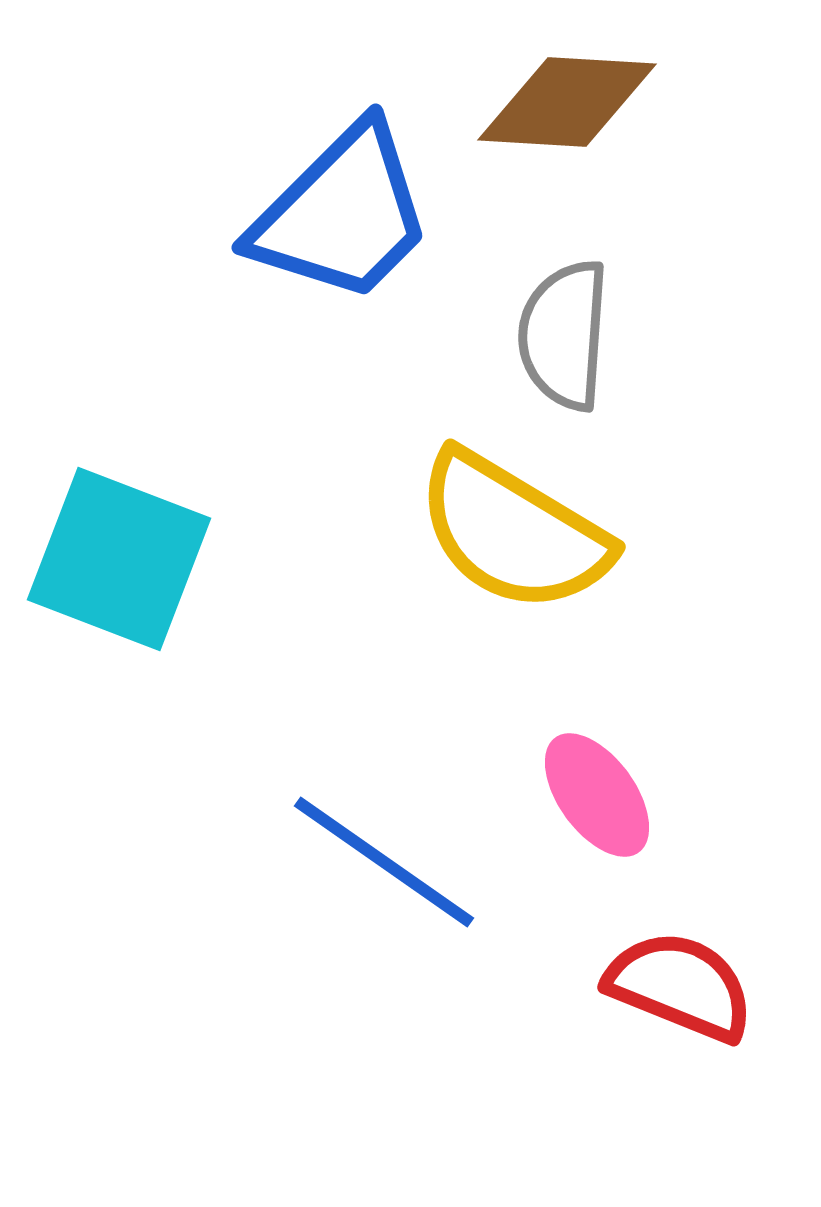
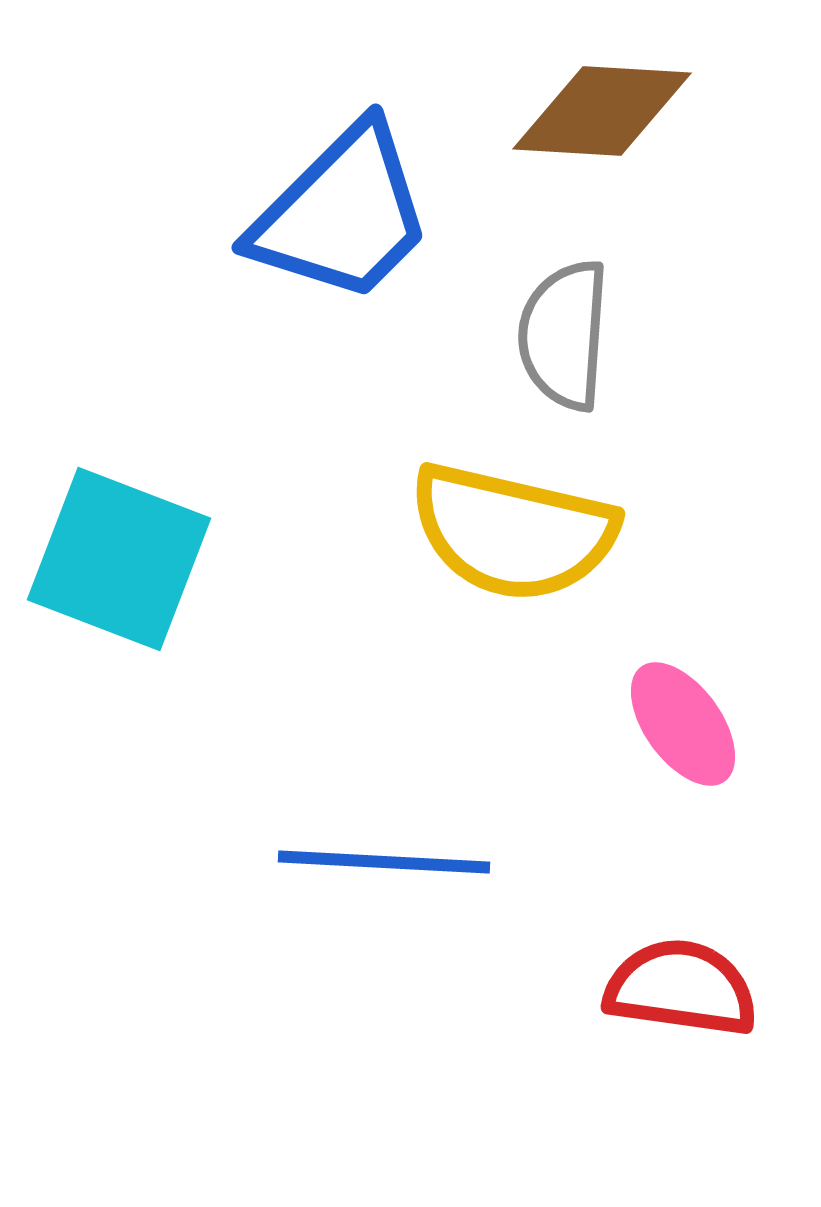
brown diamond: moved 35 px right, 9 px down
yellow semicircle: rotated 18 degrees counterclockwise
pink ellipse: moved 86 px right, 71 px up
blue line: rotated 32 degrees counterclockwise
red semicircle: moved 1 px right, 2 px down; rotated 14 degrees counterclockwise
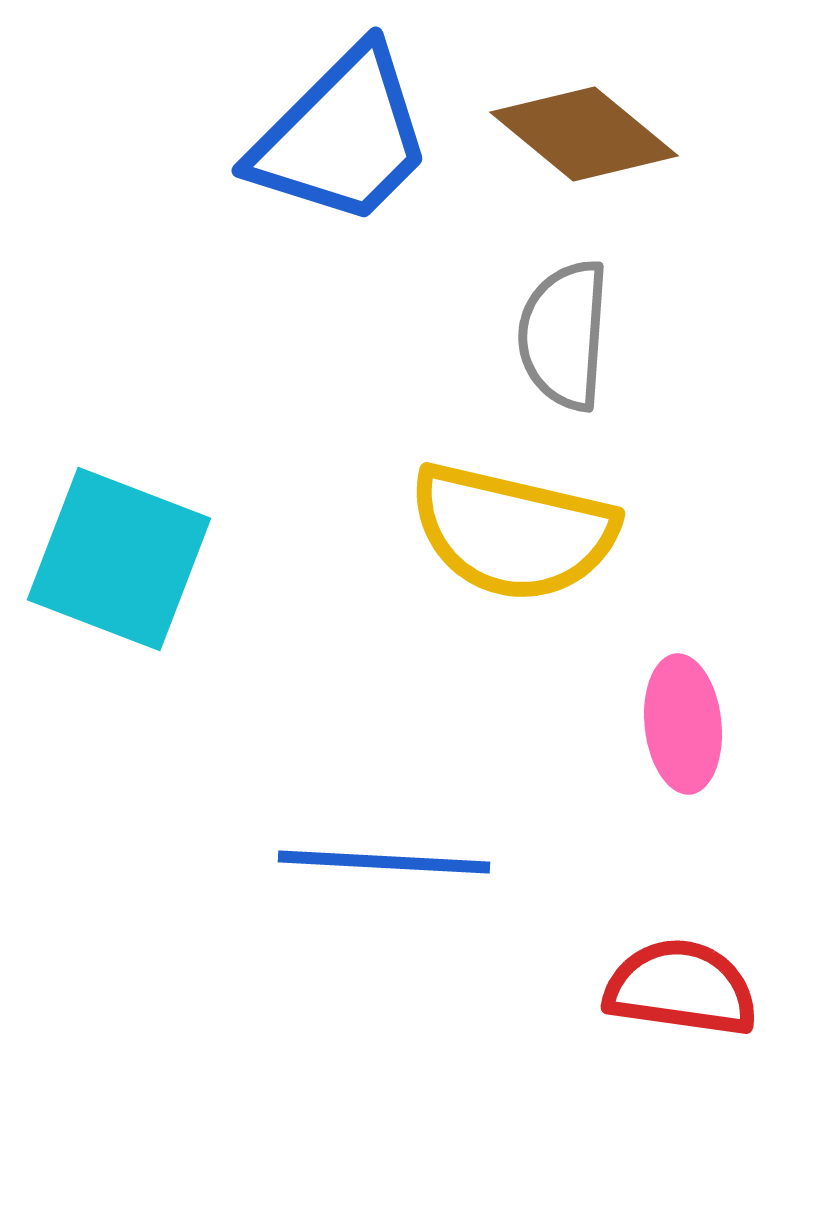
brown diamond: moved 18 px left, 23 px down; rotated 36 degrees clockwise
blue trapezoid: moved 77 px up
pink ellipse: rotated 30 degrees clockwise
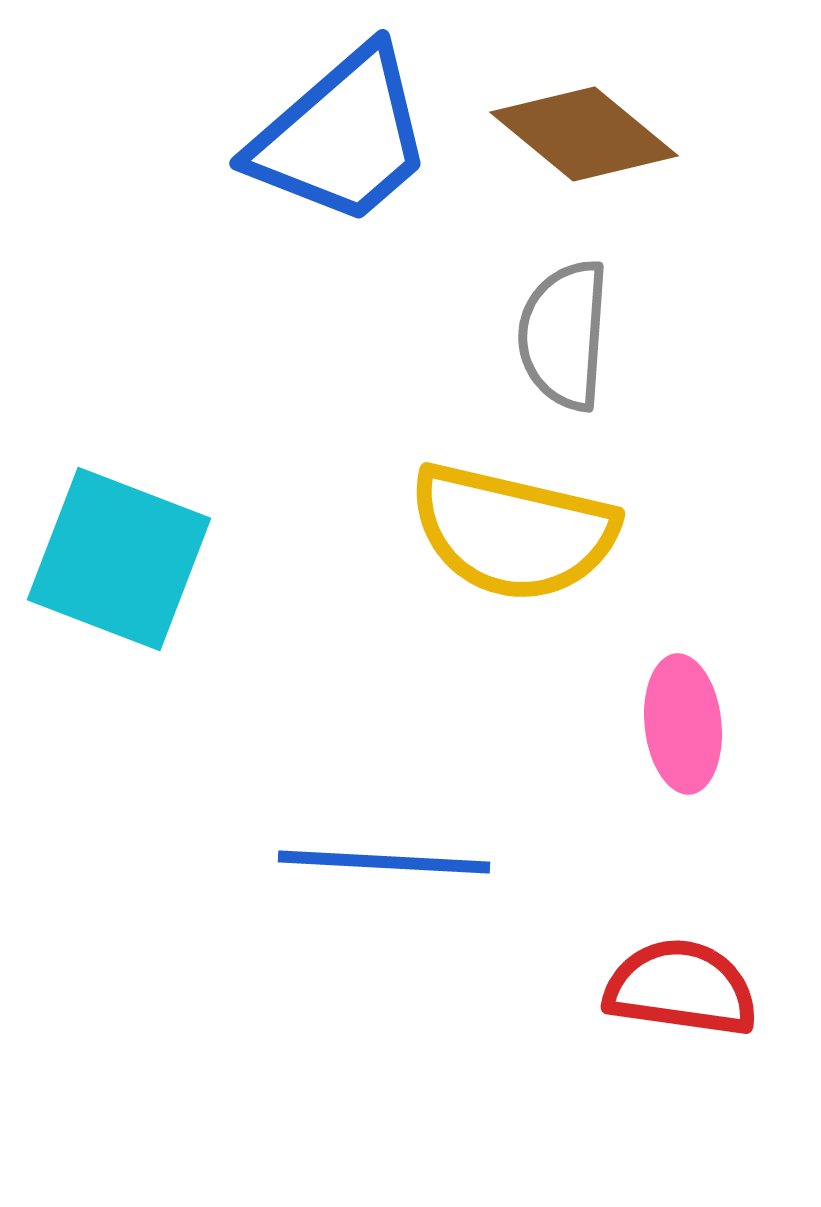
blue trapezoid: rotated 4 degrees clockwise
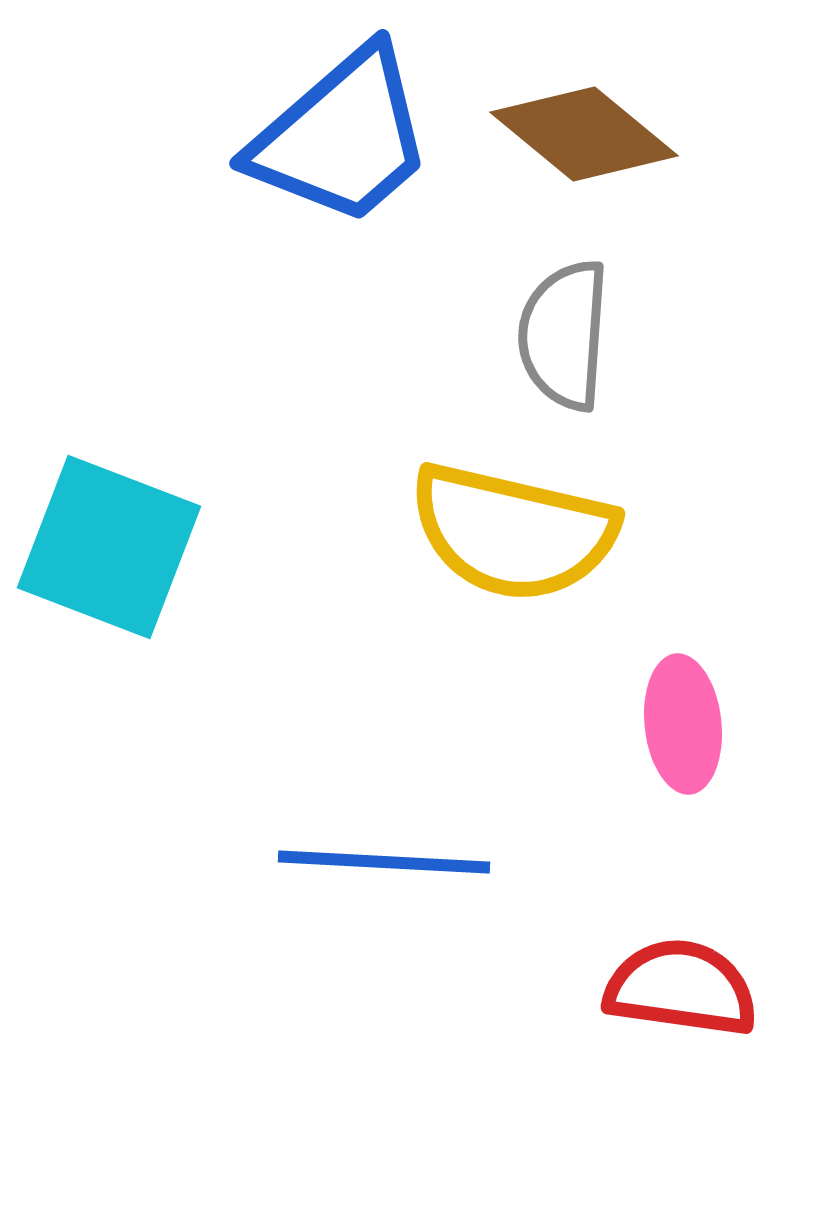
cyan square: moved 10 px left, 12 px up
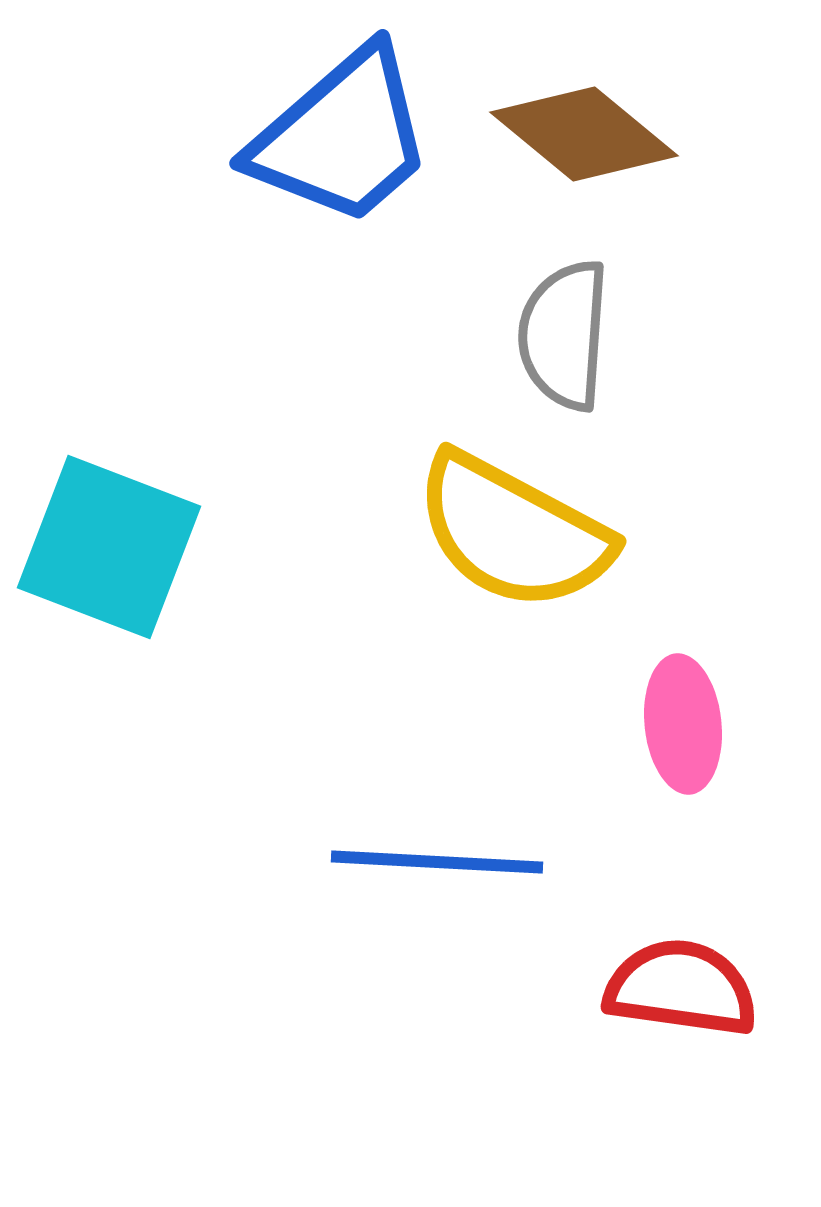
yellow semicircle: rotated 15 degrees clockwise
blue line: moved 53 px right
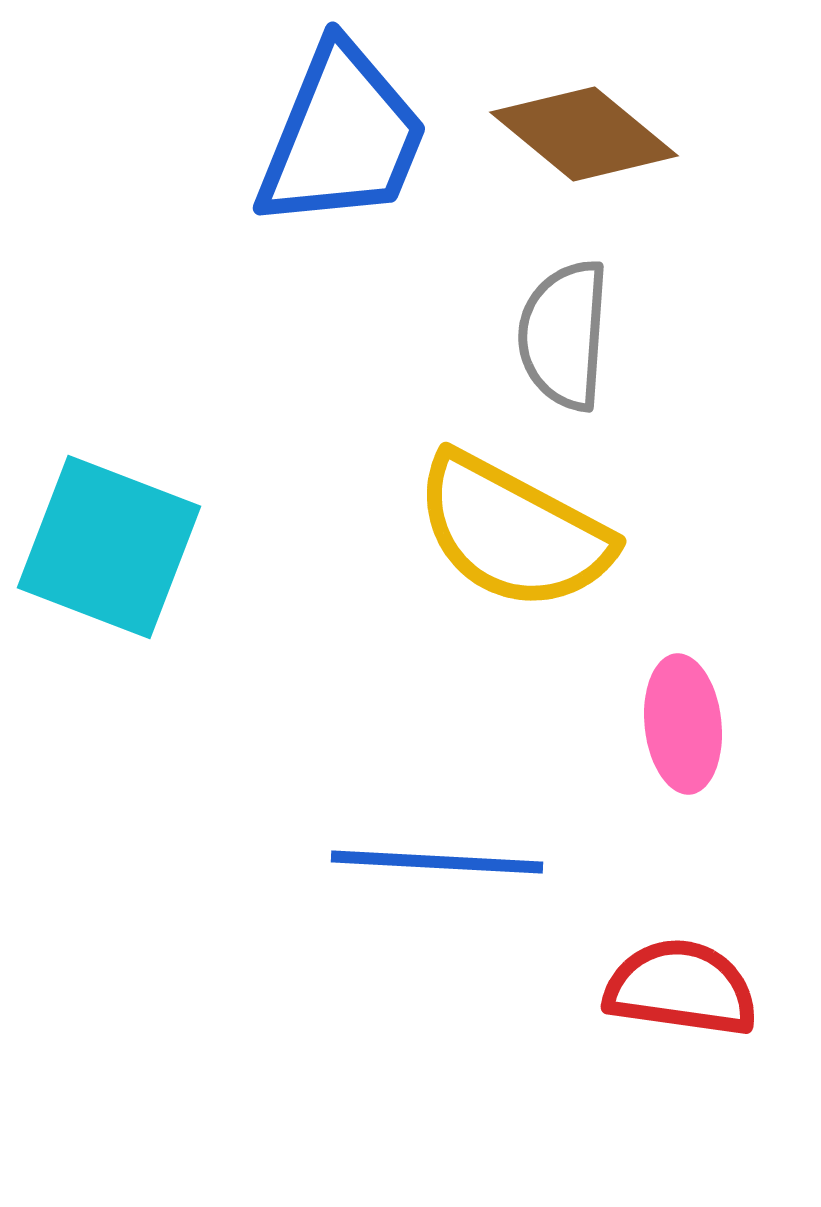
blue trapezoid: rotated 27 degrees counterclockwise
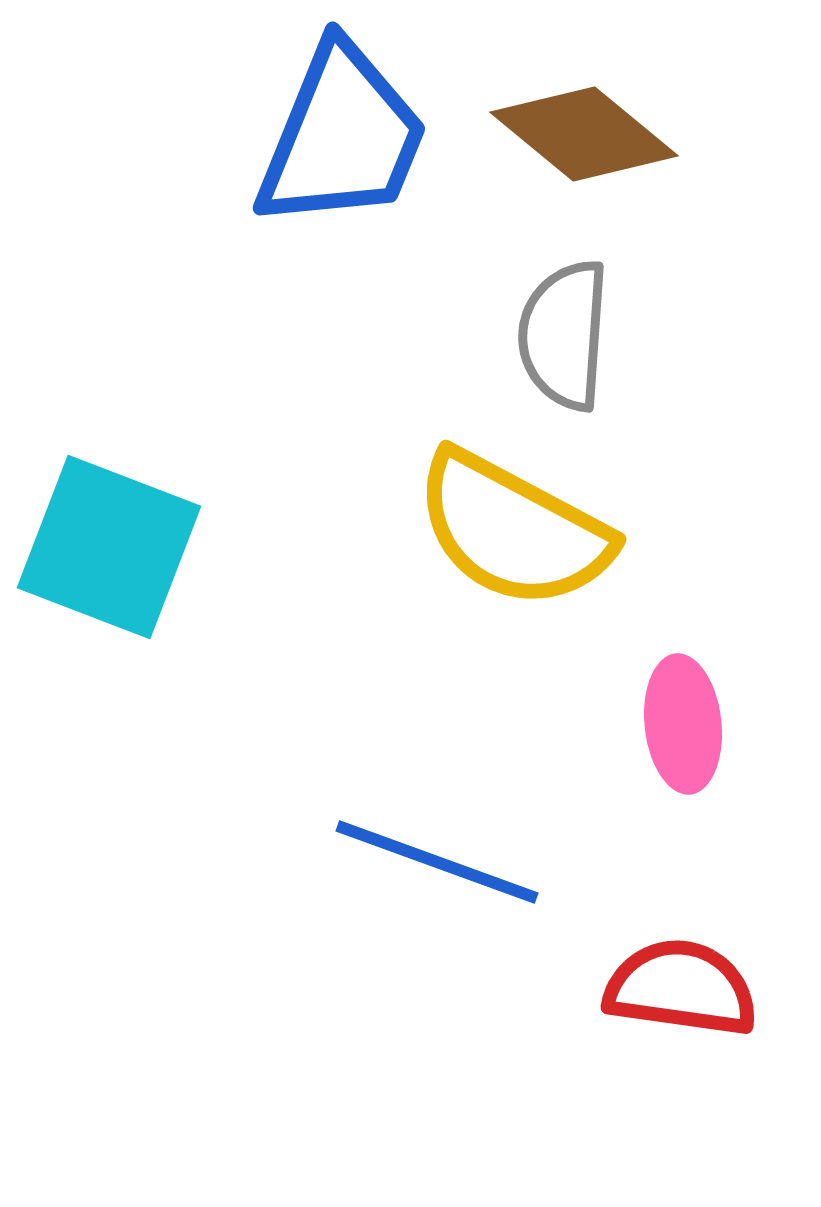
yellow semicircle: moved 2 px up
blue line: rotated 17 degrees clockwise
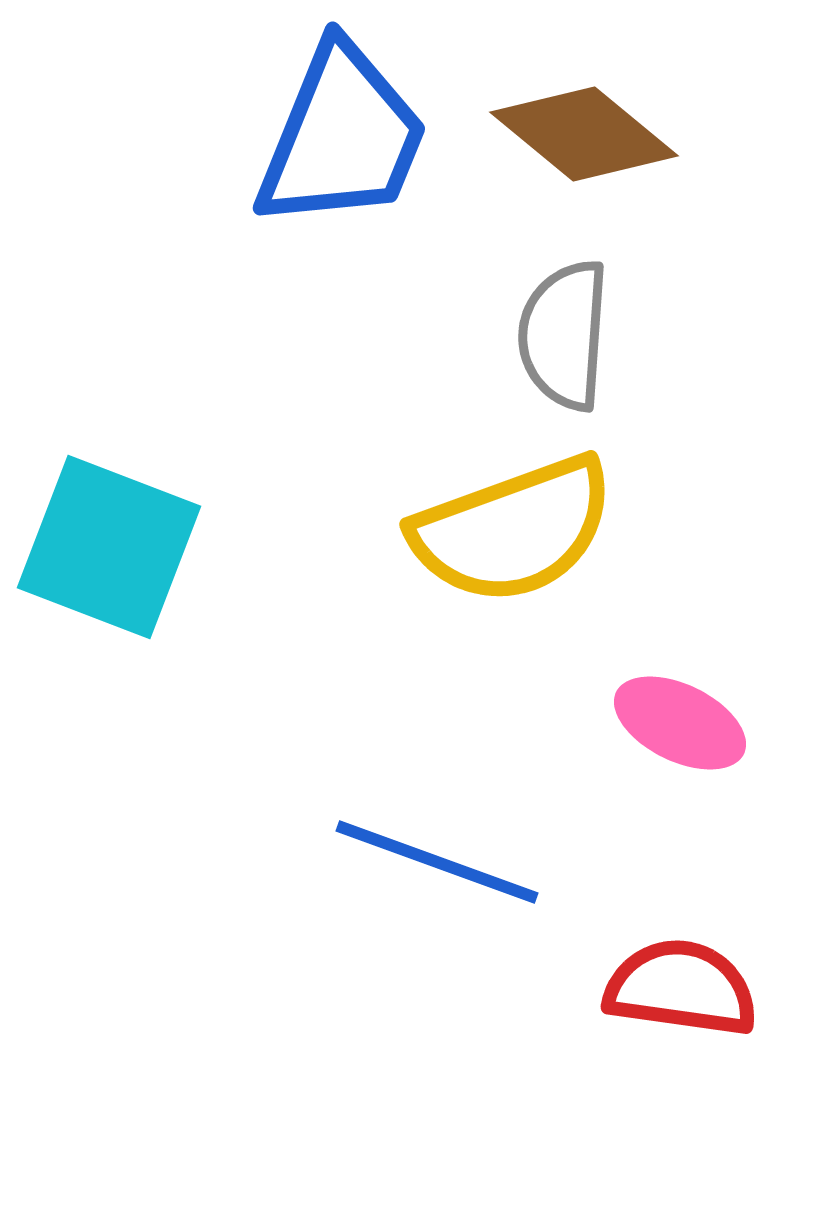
yellow semicircle: rotated 48 degrees counterclockwise
pink ellipse: moved 3 px left, 1 px up; rotated 58 degrees counterclockwise
